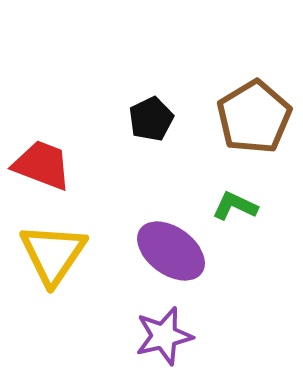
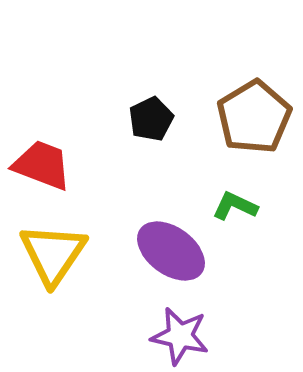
purple star: moved 16 px right; rotated 26 degrees clockwise
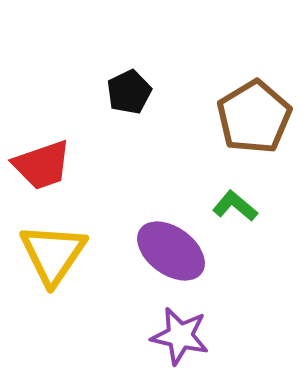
black pentagon: moved 22 px left, 27 px up
red trapezoid: rotated 140 degrees clockwise
green L-shape: rotated 15 degrees clockwise
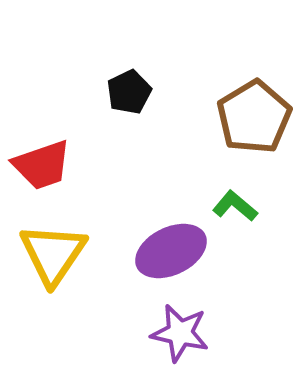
purple ellipse: rotated 62 degrees counterclockwise
purple star: moved 3 px up
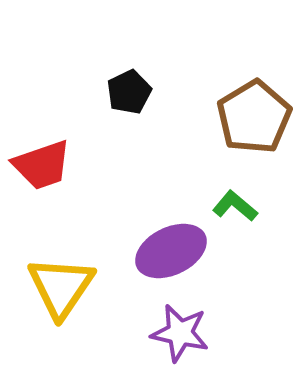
yellow triangle: moved 8 px right, 33 px down
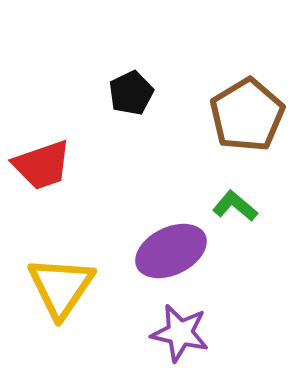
black pentagon: moved 2 px right, 1 px down
brown pentagon: moved 7 px left, 2 px up
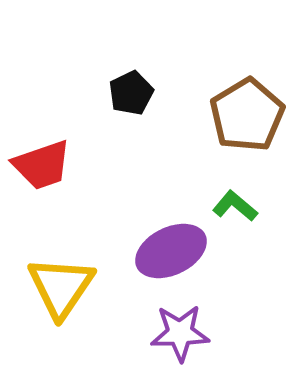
purple star: rotated 14 degrees counterclockwise
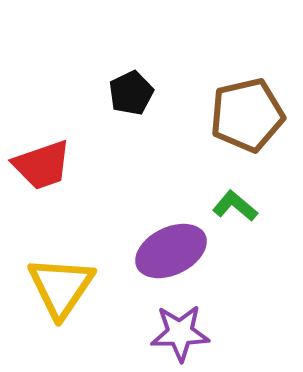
brown pentagon: rotated 18 degrees clockwise
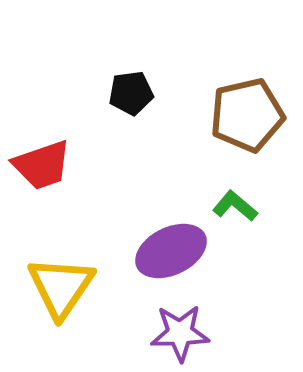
black pentagon: rotated 18 degrees clockwise
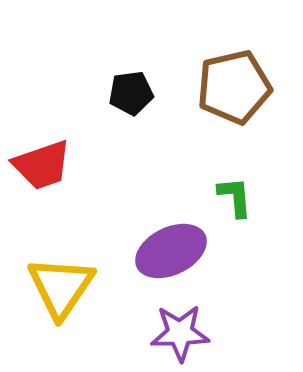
brown pentagon: moved 13 px left, 28 px up
green L-shape: moved 9 px up; rotated 45 degrees clockwise
